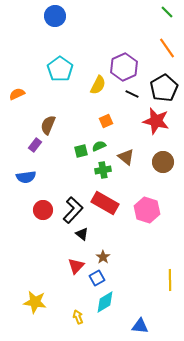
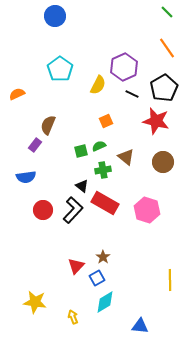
black triangle: moved 48 px up
yellow arrow: moved 5 px left
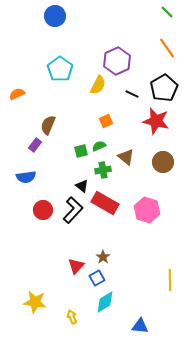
purple hexagon: moved 7 px left, 6 px up
yellow arrow: moved 1 px left
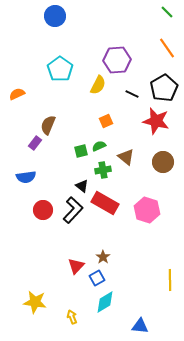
purple hexagon: moved 1 px up; rotated 20 degrees clockwise
purple rectangle: moved 2 px up
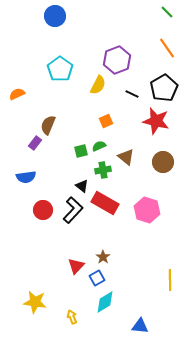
purple hexagon: rotated 16 degrees counterclockwise
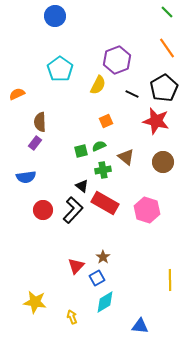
brown semicircle: moved 8 px left, 3 px up; rotated 24 degrees counterclockwise
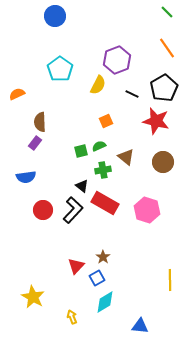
yellow star: moved 2 px left, 5 px up; rotated 20 degrees clockwise
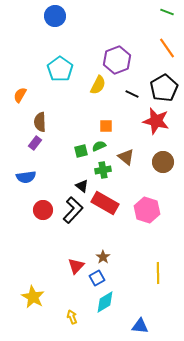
green line: rotated 24 degrees counterclockwise
orange semicircle: moved 3 px right, 1 px down; rotated 35 degrees counterclockwise
orange square: moved 5 px down; rotated 24 degrees clockwise
yellow line: moved 12 px left, 7 px up
